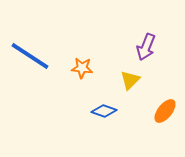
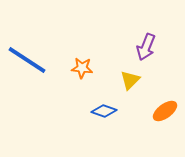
blue line: moved 3 px left, 4 px down
orange ellipse: rotated 15 degrees clockwise
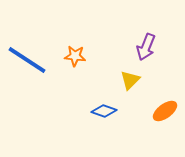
orange star: moved 7 px left, 12 px up
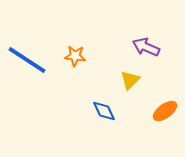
purple arrow: rotated 92 degrees clockwise
blue diamond: rotated 45 degrees clockwise
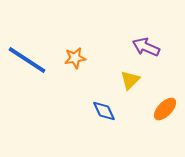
orange star: moved 2 px down; rotated 15 degrees counterclockwise
orange ellipse: moved 2 px up; rotated 10 degrees counterclockwise
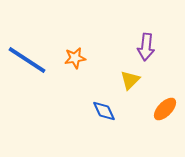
purple arrow: rotated 108 degrees counterclockwise
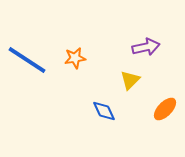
purple arrow: rotated 108 degrees counterclockwise
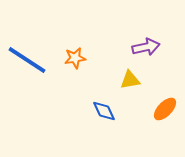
yellow triangle: rotated 35 degrees clockwise
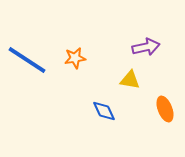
yellow triangle: rotated 20 degrees clockwise
orange ellipse: rotated 65 degrees counterclockwise
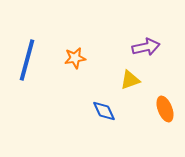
blue line: rotated 72 degrees clockwise
yellow triangle: rotated 30 degrees counterclockwise
